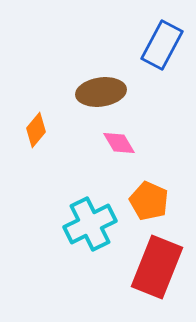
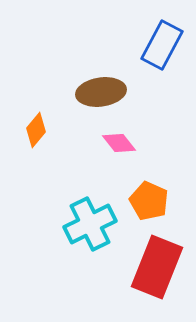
pink diamond: rotated 8 degrees counterclockwise
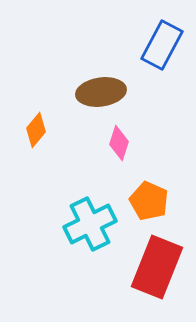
pink diamond: rotated 56 degrees clockwise
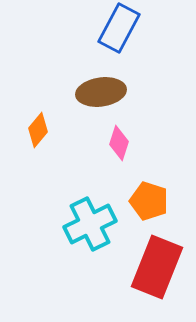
blue rectangle: moved 43 px left, 17 px up
orange diamond: moved 2 px right
orange pentagon: rotated 6 degrees counterclockwise
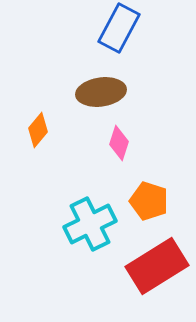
red rectangle: moved 1 px up; rotated 36 degrees clockwise
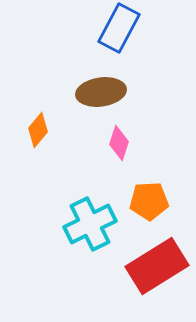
orange pentagon: rotated 21 degrees counterclockwise
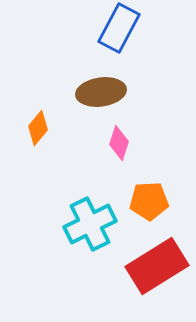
orange diamond: moved 2 px up
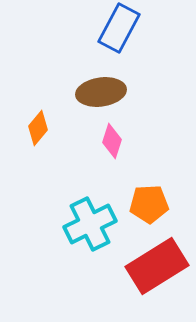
pink diamond: moved 7 px left, 2 px up
orange pentagon: moved 3 px down
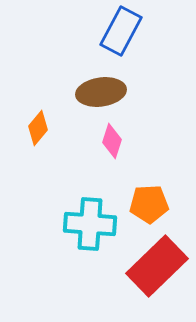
blue rectangle: moved 2 px right, 3 px down
cyan cross: rotated 30 degrees clockwise
red rectangle: rotated 12 degrees counterclockwise
